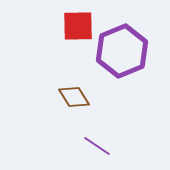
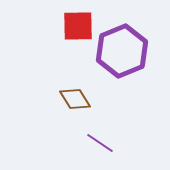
brown diamond: moved 1 px right, 2 px down
purple line: moved 3 px right, 3 px up
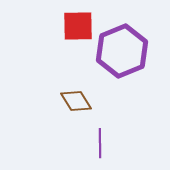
brown diamond: moved 1 px right, 2 px down
purple line: rotated 56 degrees clockwise
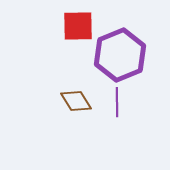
purple hexagon: moved 2 px left, 4 px down
purple line: moved 17 px right, 41 px up
